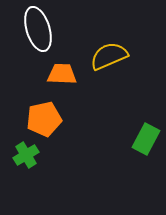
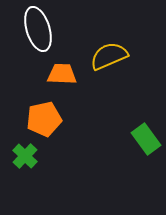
green rectangle: rotated 64 degrees counterclockwise
green cross: moved 1 px left, 1 px down; rotated 15 degrees counterclockwise
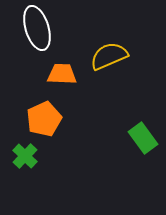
white ellipse: moved 1 px left, 1 px up
orange pentagon: rotated 12 degrees counterclockwise
green rectangle: moved 3 px left, 1 px up
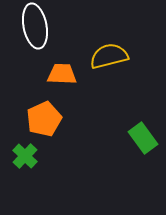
white ellipse: moved 2 px left, 2 px up; rotated 6 degrees clockwise
yellow semicircle: rotated 9 degrees clockwise
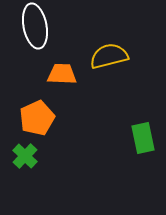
orange pentagon: moved 7 px left, 1 px up
green rectangle: rotated 24 degrees clockwise
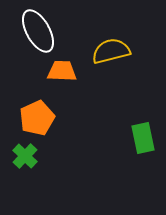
white ellipse: moved 3 px right, 5 px down; rotated 18 degrees counterclockwise
yellow semicircle: moved 2 px right, 5 px up
orange trapezoid: moved 3 px up
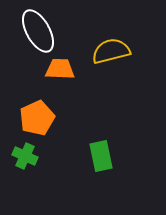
orange trapezoid: moved 2 px left, 2 px up
green rectangle: moved 42 px left, 18 px down
green cross: rotated 20 degrees counterclockwise
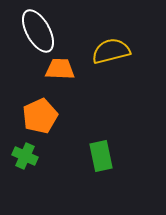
orange pentagon: moved 3 px right, 2 px up
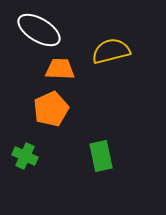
white ellipse: moved 1 px right, 1 px up; rotated 30 degrees counterclockwise
orange pentagon: moved 11 px right, 7 px up
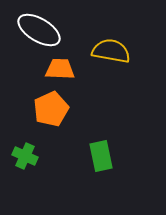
yellow semicircle: rotated 24 degrees clockwise
